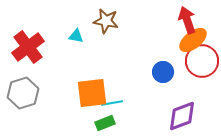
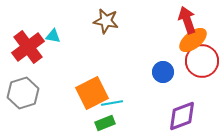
cyan triangle: moved 23 px left
orange square: rotated 20 degrees counterclockwise
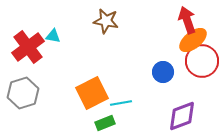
cyan line: moved 9 px right
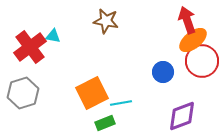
red cross: moved 2 px right
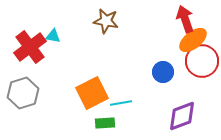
red arrow: moved 2 px left, 1 px up
green rectangle: rotated 18 degrees clockwise
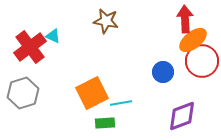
red arrow: rotated 16 degrees clockwise
cyan triangle: rotated 14 degrees clockwise
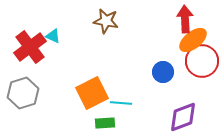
cyan line: rotated 15 degrees clockwise
purple diamond: moved 1 px right, 1 px down
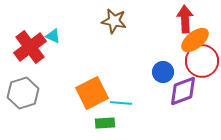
brown star: moved 8 px right
orange ellipse: moved 2 px right
purple diamond: moved 26 px up
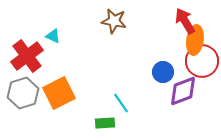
red arrow: moved 2 px down; rotated 28 degrees counterclockwise
orange ellipse: rotated 44 degrees counterclockwise
red cross: moved 3 px left, 9 px down
orange square: moved 33 px left
cyan line: rotated 50 degrees clockwise
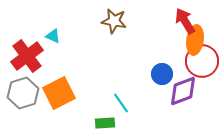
blue circle: moved 1 px left, 2 px down
